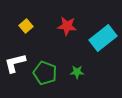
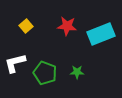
cyan rectangle: moved 2 px left, 4 px up; rotated 16 degrees clockwise
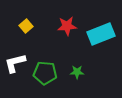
red star: rotated 12 degrees counterclockwise
green pentagon: rotated 15 degrees counterclockwise
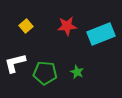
green star: rotated 24 degrees clockwise
